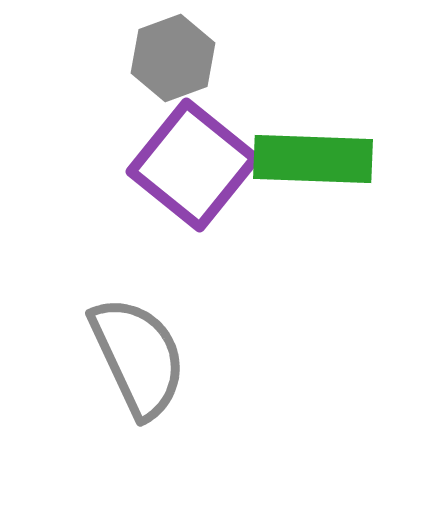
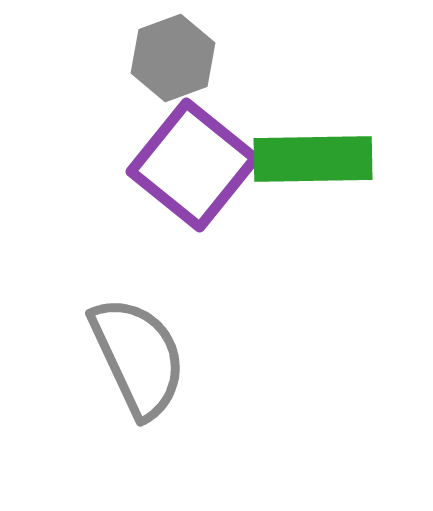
green rectangle: rotated 3 degrees counterclockwise
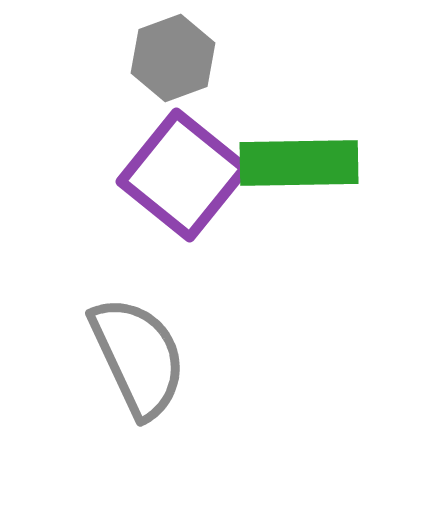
green rectangle: moved 14 px left, 4 px down
purple square: moved 10 px left, 10 px down
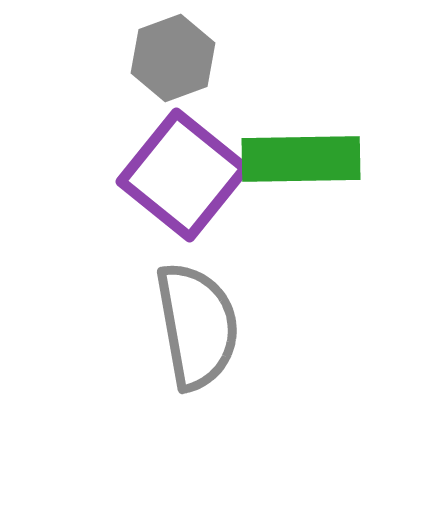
green rectangle: moved 2 px right, 4 px up
gray semicircle: moved 59 px right, 31 px up; rotated 15 degrees clockwise
